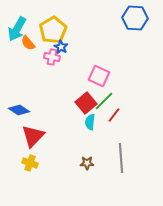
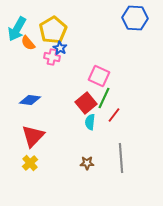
blue star: moved 1 px left, 1 px down
green line: moved 3 px up; rotated 20 degrees counterclockwise
blue diamond: moved 11 px right, 10 px up; rotated 25 degrees counterclockwise
yellow cross: rotated 28 degrees clockwise
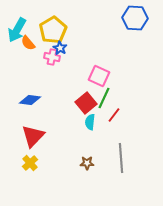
cyan arrow: moved 1 px down
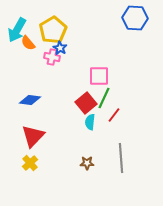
pink square: rotated 25 degrees counterclockwise
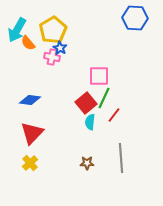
red triangle: moved 1 px left, 3 px up
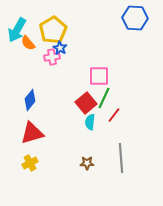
pink cross: rotated 21 degrees counterclockwise
blue diamond: rotated 60 degrees counterclockwise
red triangle: rotated 30 degrees clockwise
yellow cross: rotated 14 degrees clockwise
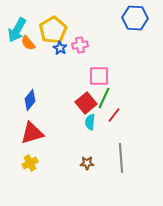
pink cross: moved 28 px right, 12 px up
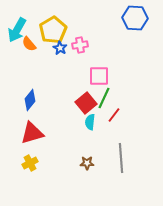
orange semicircle: moved 1 px right, 1 px down
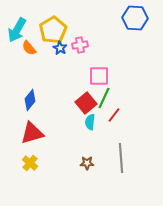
orange semicircle: moved 4 px down
yellow cross: rotated 21 degrees counterclockwise
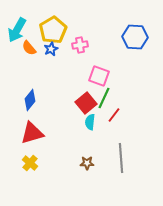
blue hexagon: moved 19 px down
blue star: moved 9 px left, 1 px down; rotated 16 degrees clockwise
pink square: rotated 20 degrees clockwise
